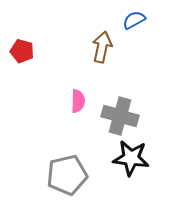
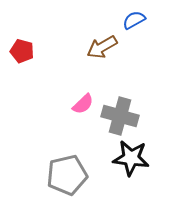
brown arrow: rotated 132 degrees counterclockwise
pink semicircle: moved 5 px right, 3 px down; rotated 45 degrees clockwise
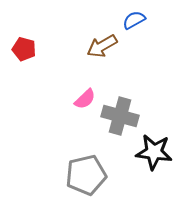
brown arrow: moved 1 px up
red pentagon: moved 2 px right, 2 px up
pink semicircle: moved 2 px right, 5 px up
black star: moved 23 px right, 6 px up
gray pentagon: moved 19 px right
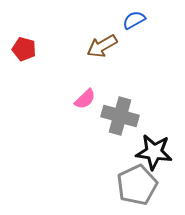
gray pentagon: moved 51 px right, 10 px down; rotated 12 degrees counterclockwise
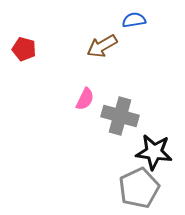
blue semicircle: rotated 20 degrees clockwise
pink semicircle: rotated 20 degrees counterclockwise
gray pentagon: moved 2 px right, 3 px down
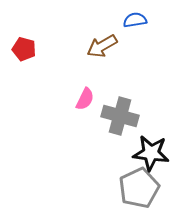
blue semicircle: moved 1 px right
black star: moved 3 px left, 1 px down
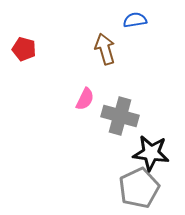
brown arrow: moved 3 px right, 3 px down; rotated 104 degrees clockwise
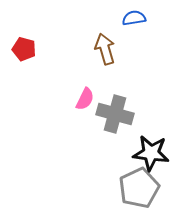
blue semicircle: moved 1 px left, 2 px up
gray cross: moved 5 px left, 2 px up
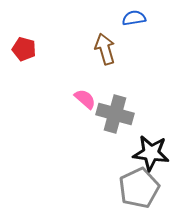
pink semicircle: rotated 75 degrees counterclockwise
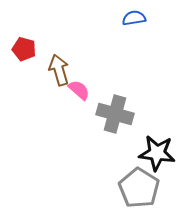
brown arrow: moved 46 px left, 21 px down
pink semicircle: moved 6 px left, 9 px up
black star: moved 6 px right
gray pentagon: rotated 15 degrees counterclockwise
